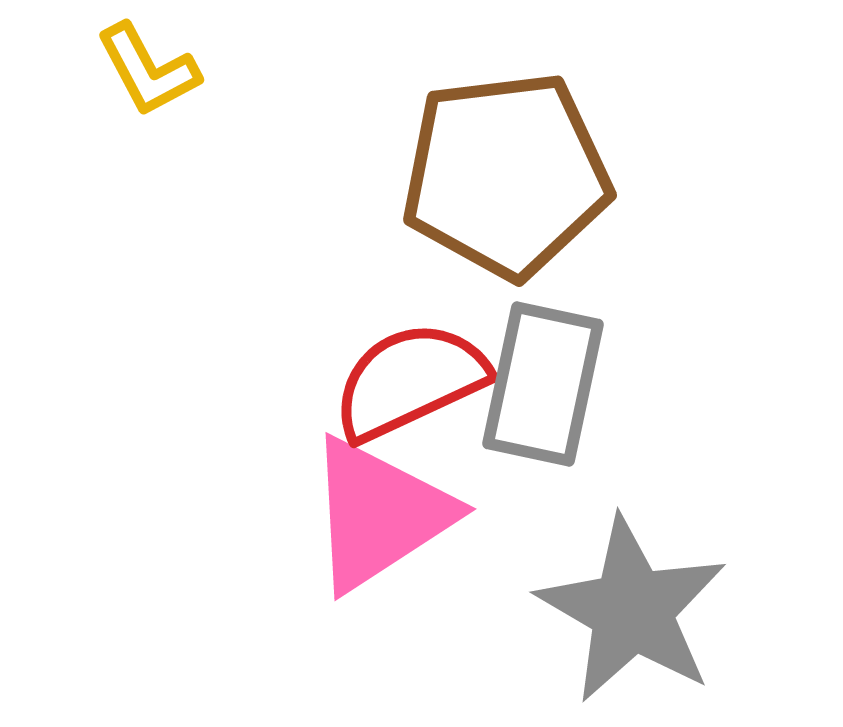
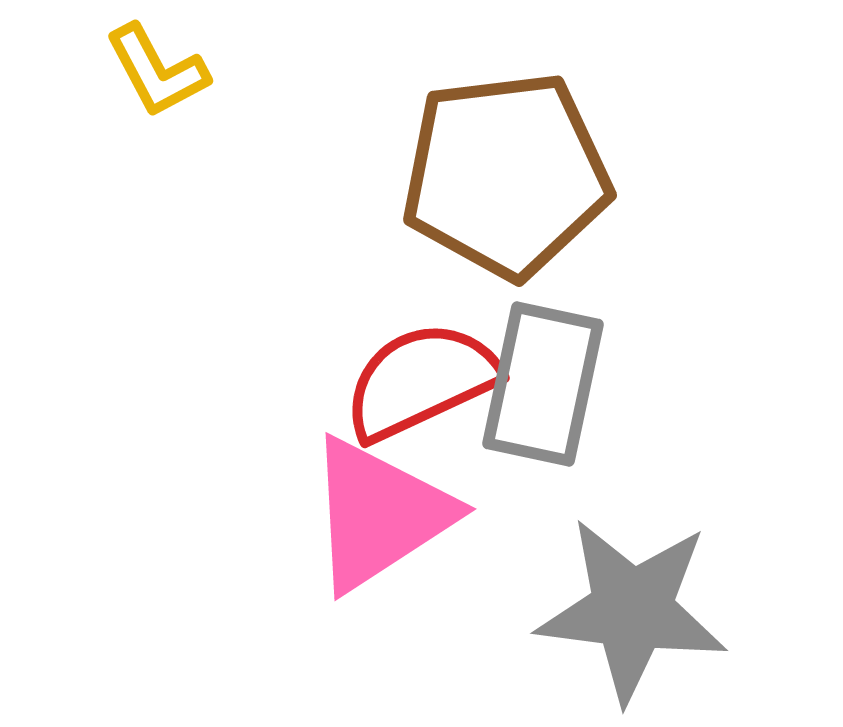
yellow L-shape: moved 9 px right, 1 px down
red semicircle: moved 11 px right
gray star: rotated 23 degrees counterclockwise
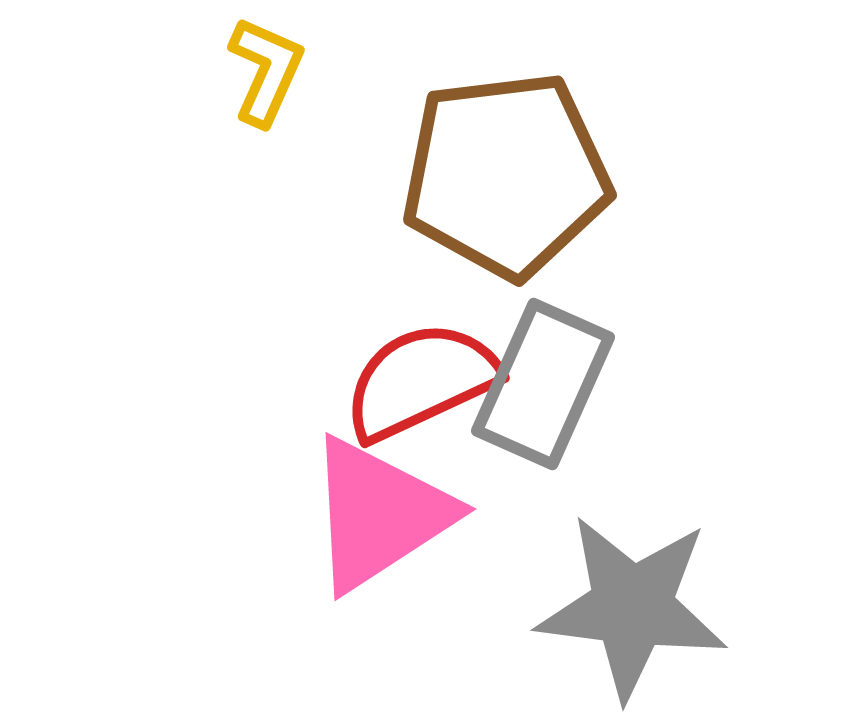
yellow L-shape: moved 109 px right; rotated 128 degrees counterclockwise
gray rectangle: rotated 12 degrees clockwise
gray star: moved 3 px up
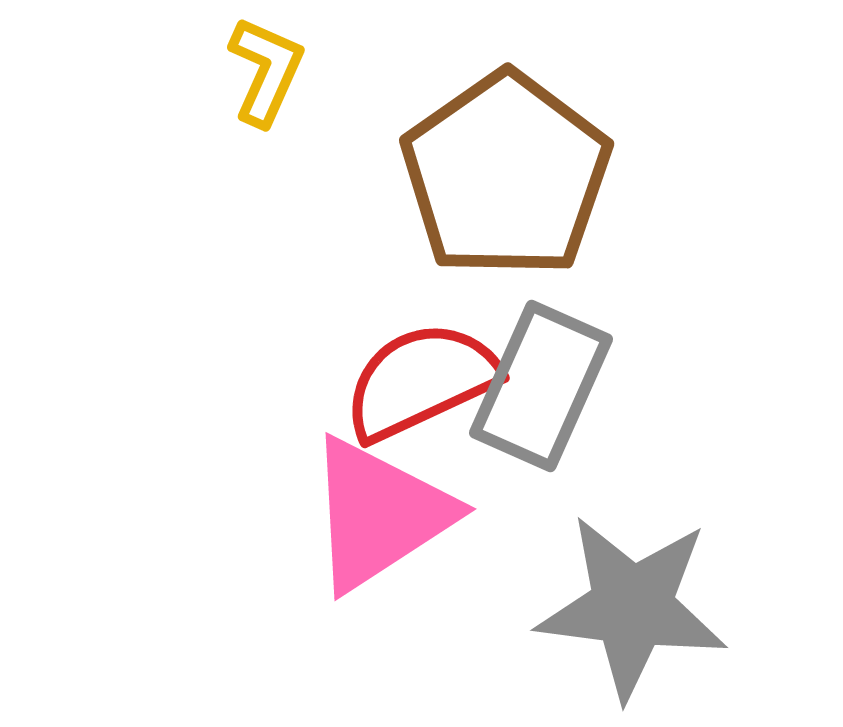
brown pentagon: rotated 28 degrees counterclockwise
gray rectangle: moved 2 px left, 2 px down
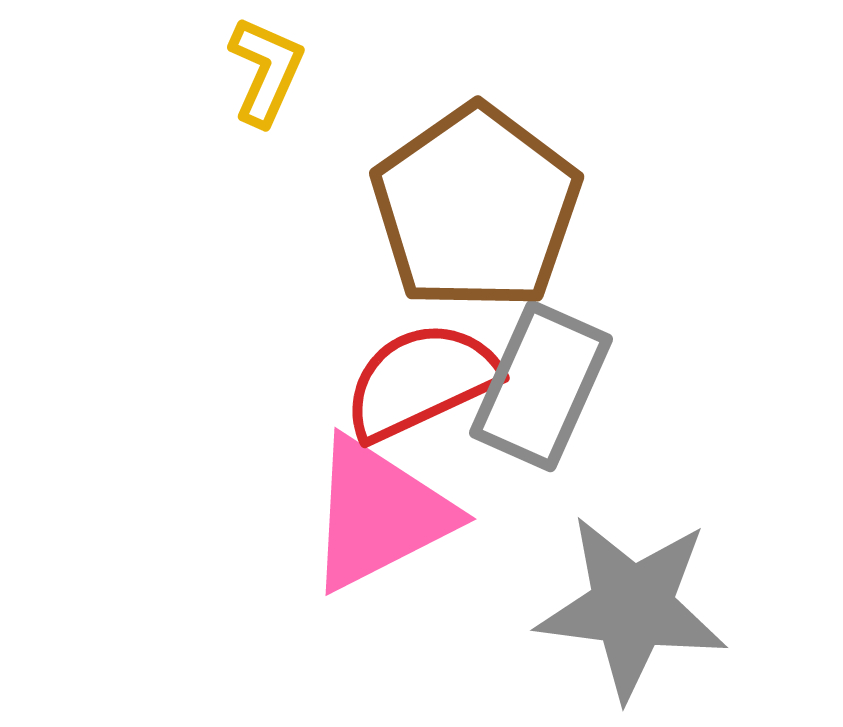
brown pentagon: moved 30 px left, 33 px down
pink triangle: rotated 6 degrees clockwise
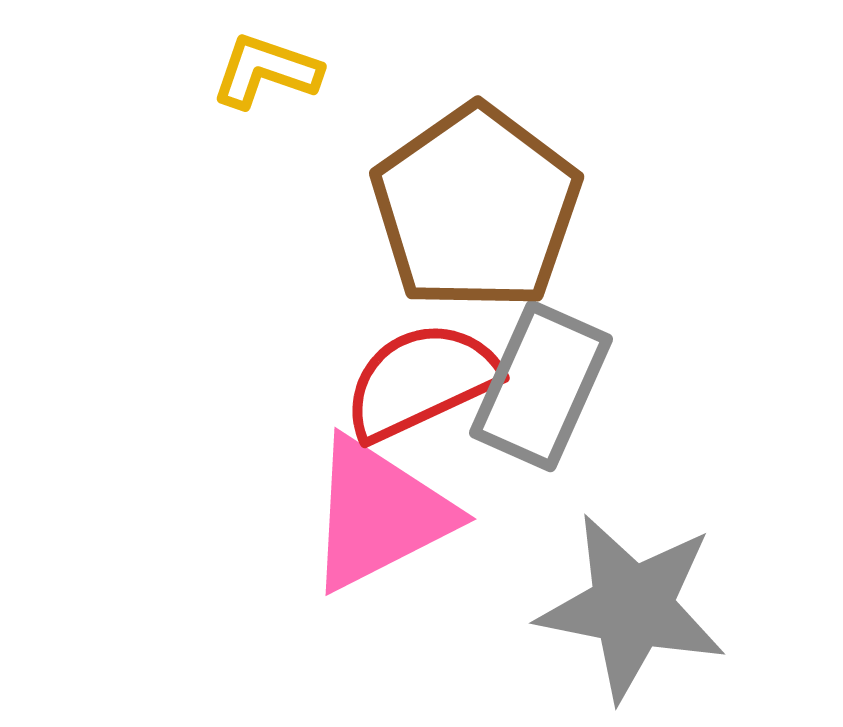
yellow L-shape: rotated 95 degrees counterclockwise
gray star: rotated 4 degrees clockwise
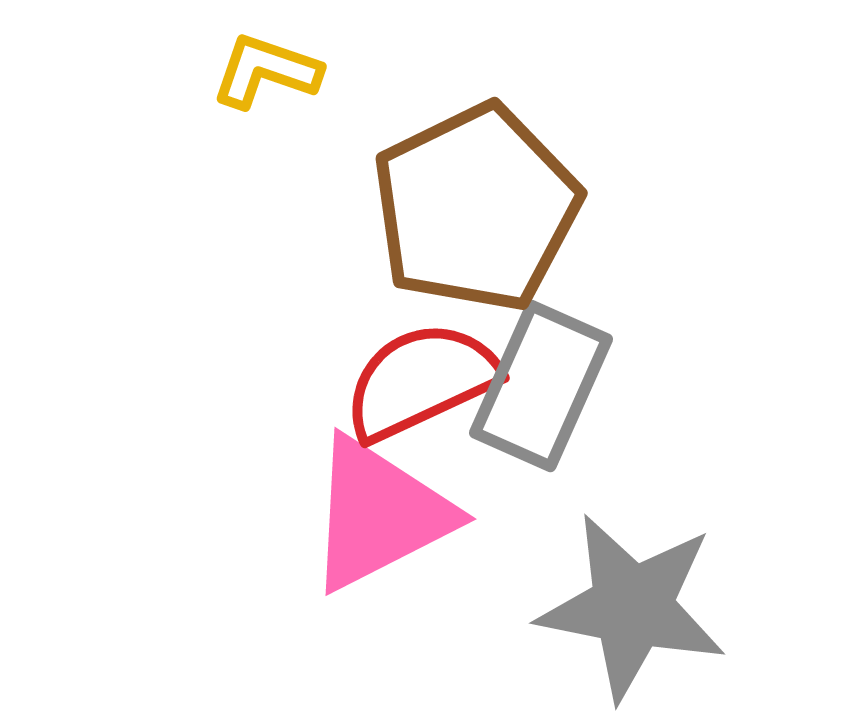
brown pentagon: rotated 9 degrees clockwise
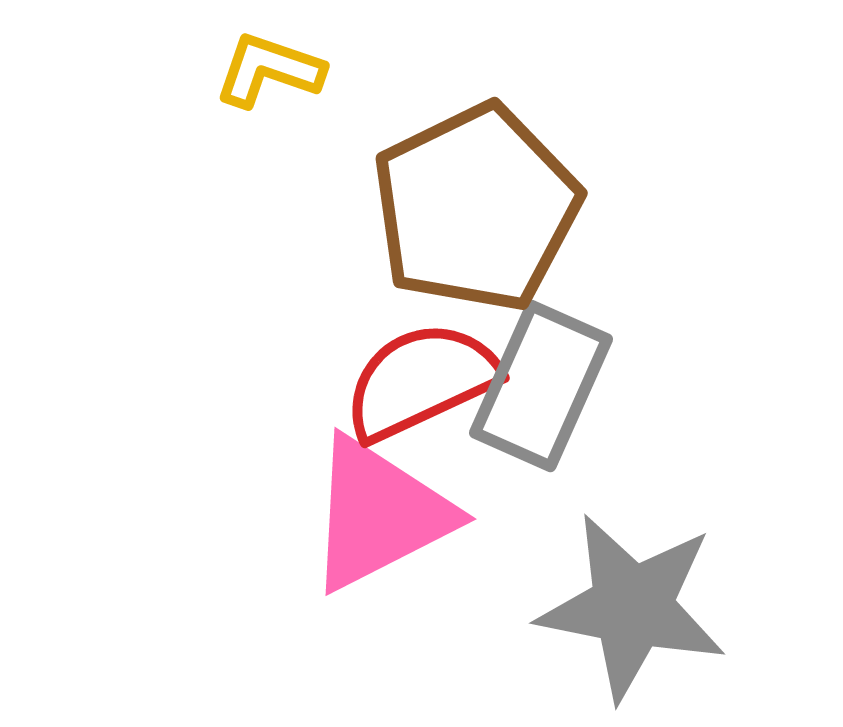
yellow L-shape: moved 3 px right, 1 px up
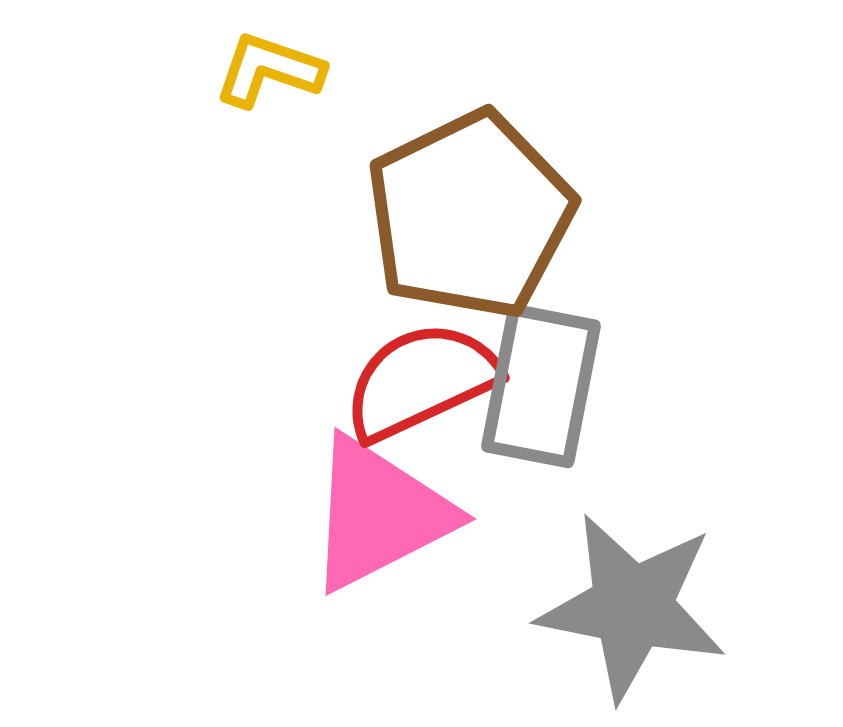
brown pentagon: moved 6 px left, 7 px down
gray rectangle: rotated 13 degrees counterclockwise
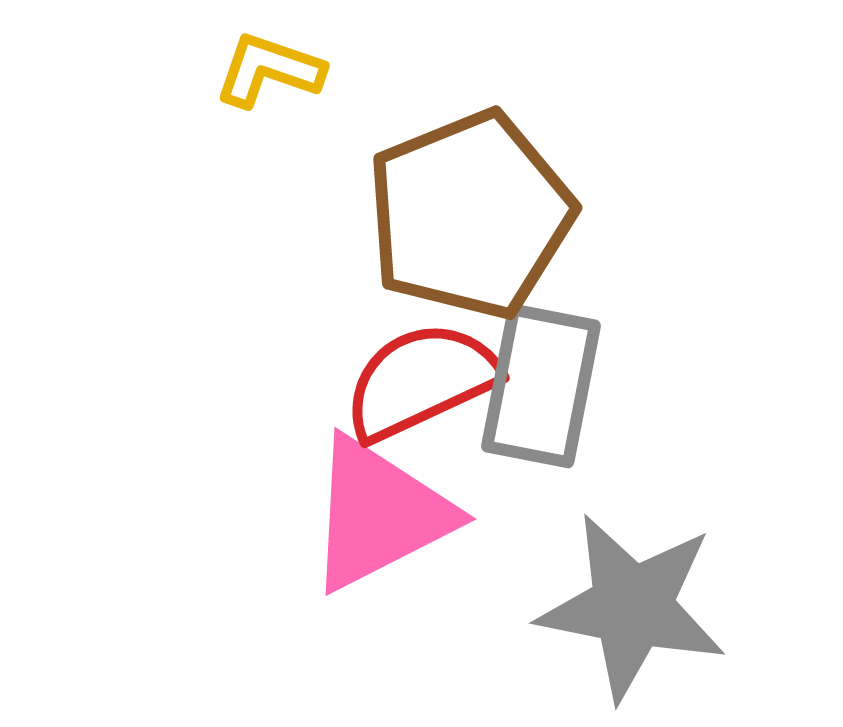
brown pentagon: rotated 4 degrees clockwise
